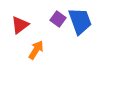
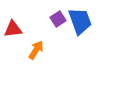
purple square: rotated 21 degrees clockwise
red triangle: moved 7 px left, 4 px down; rotated 30 degrees clockwise
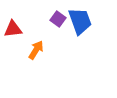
purple square: rotated 21 degrees counterclockwise
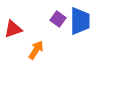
blue trapezoid: rotated 20 degrees clockwise
red triangle: rotated 12 degrees counterclockwise
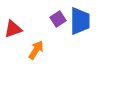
purple square: rotated 21 degrees clockwise
